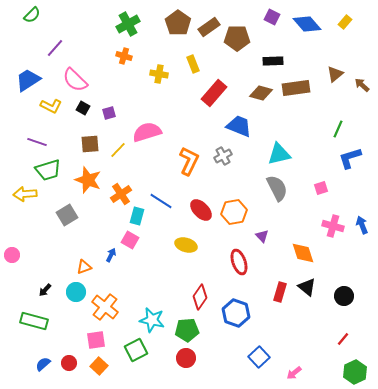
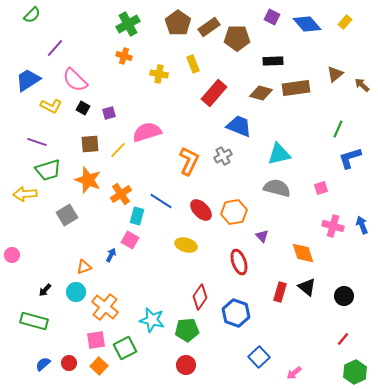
gray semicircle at (277, 188): rotated 48 degrees counterclockwise
green square at (136, 350): moved 11 px left, 2 px up
red circle at (186, 358): moved 7 px down
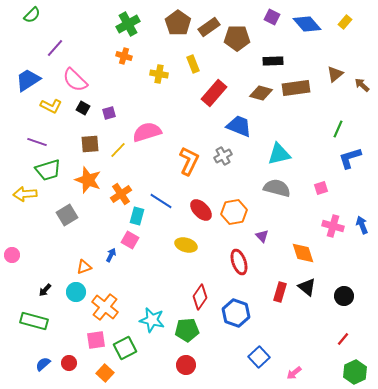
orange square at (99, 366): moved 6 px right, 7 px down
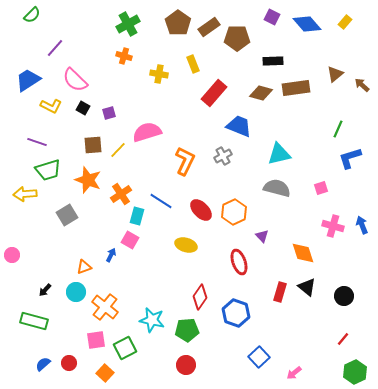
brown square at (90, 144): moved 3 px right, 1 px down
orange L-shape at (189, 161): moved 4 px left
orange hexagon at (234, 212): rotated 15 degrees counterclockwise
